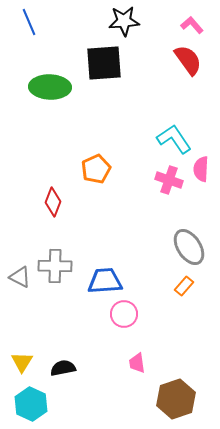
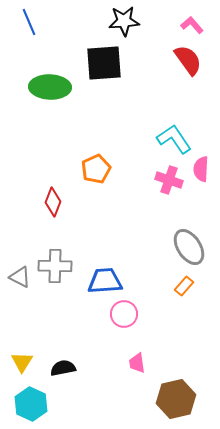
brown hexagon: rotated 6 degrees clockwise
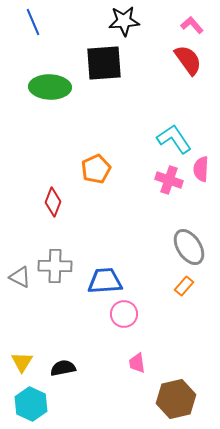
blue line: moved 4 px right
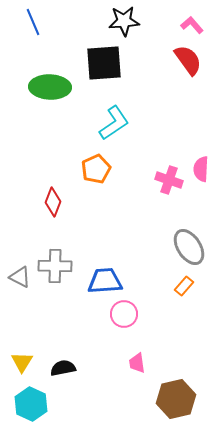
cyan L-shape: moved 60 px left, 16 px up; rotated 90 degrees clockwise
